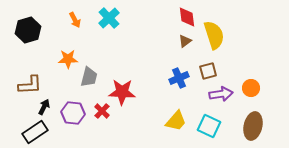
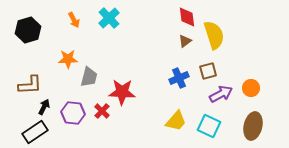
orange arrow: moved 1 px left
purple arrow: rotated 20 degrees counterclockwise
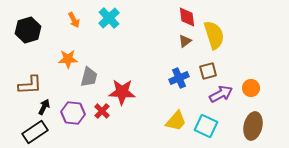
cyan square: moved 3 px left
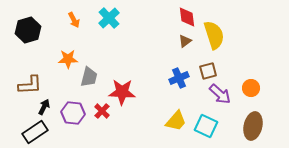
purple arrow: moved 1 px left; rotated 70 degrees clockwise
